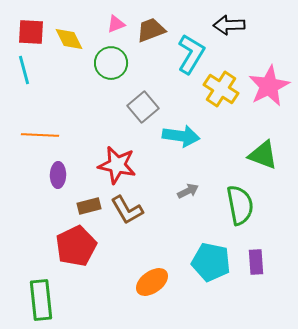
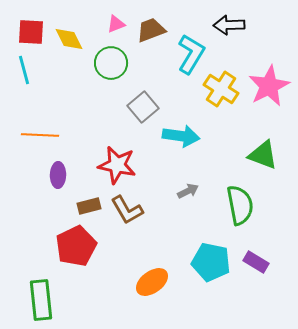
purple rectangle: rotated 55 degrees counterclockwise
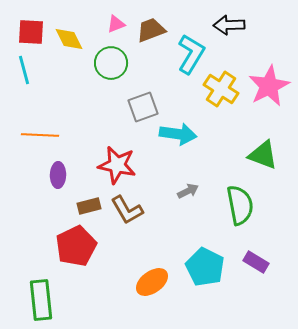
gray square: rotated 20 degrees clockwise
cyan arrow: moved 3 px left, 2 px up
cyan pentagon: moved 6 px left, 5 px down; rotated 15 degrees clockwise
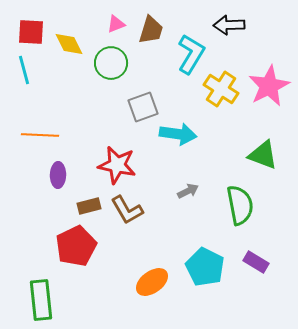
brown trapezoid: rotated 128 degrees clockwise
yellow diamond: moved 5 px down
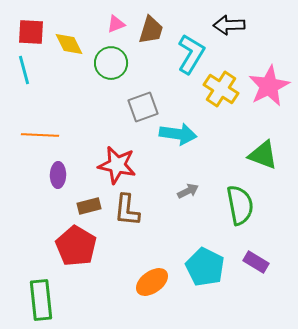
brown L-shape: rotated 36 degrees clockwise
red pentagon: rotated 15 degrees counterclockwise
